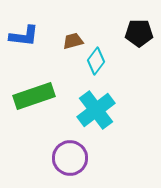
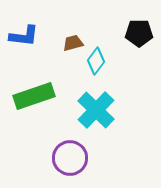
brown trapezoid: moved 2 px down
cyan cross: rotated 9 degrees counterclockwise
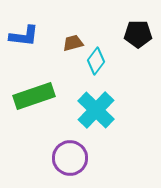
black pentagon: moved 1 px left, 1 px down
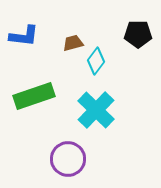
purple circle: moved 2 px left, 1 px down
